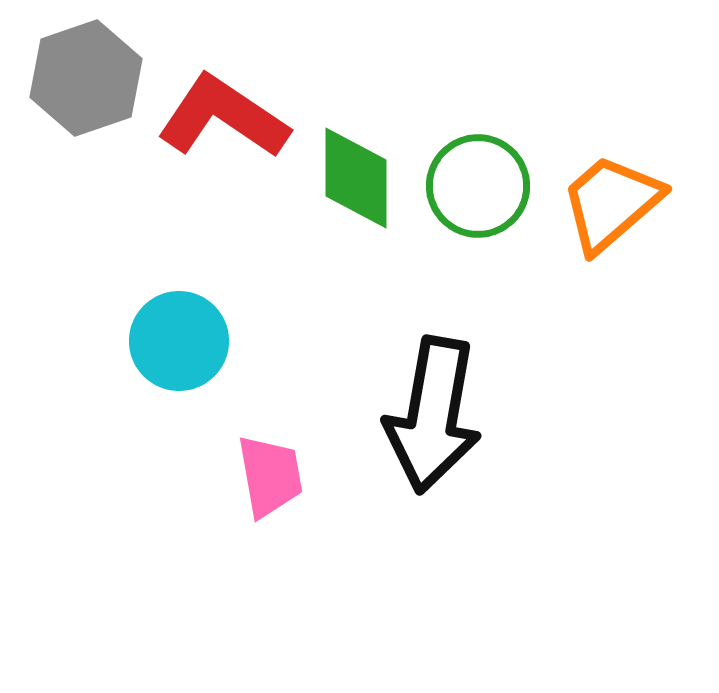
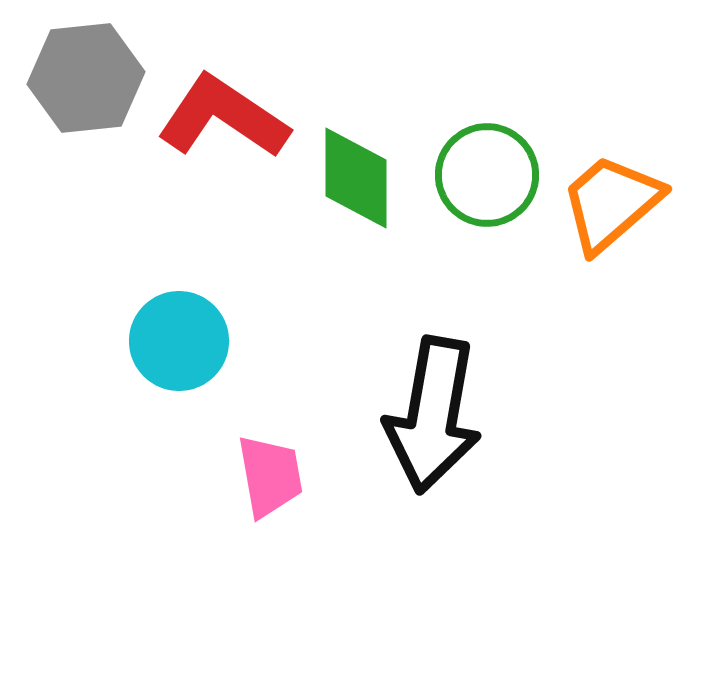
gray hexagon: rotated 13 degrees clockwise
green circle: moved 9 px right, 11 px up
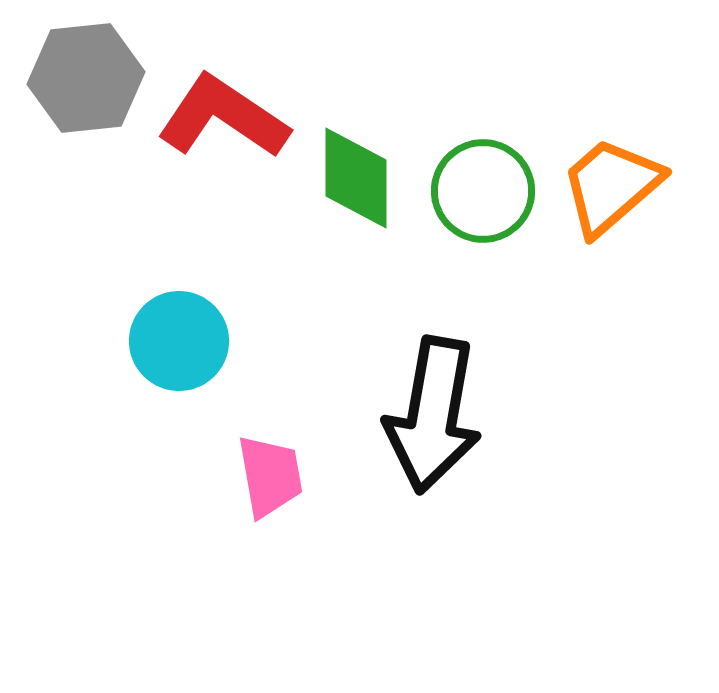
green circle: moved 4 px left, 16 px down
orange trapezoid: moved 17 px up
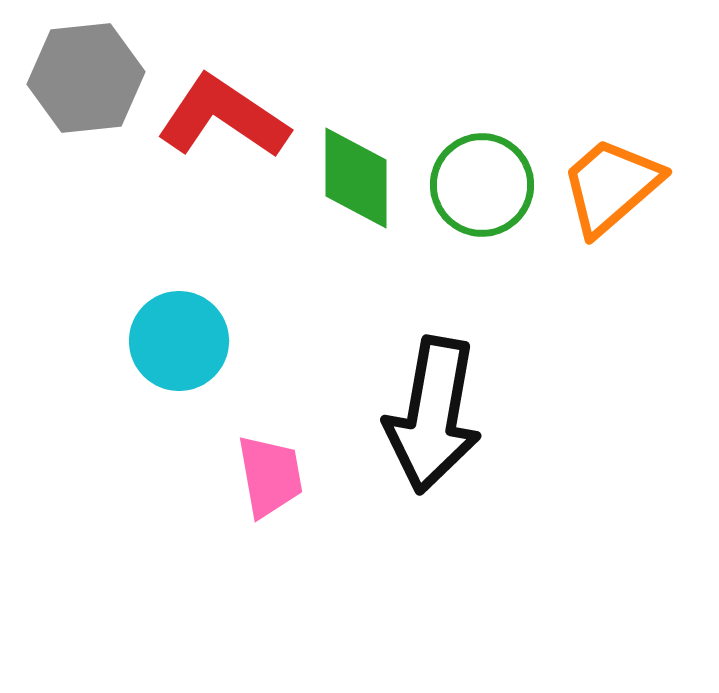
green circle: moved 1 px left, 6 px up
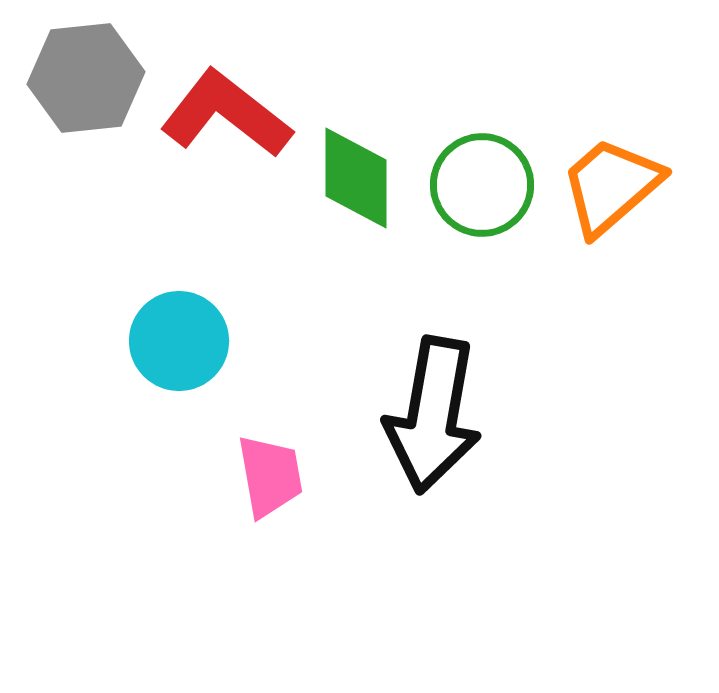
red L-shape: moved 3 px right, 3 px up; rotated 4 degrees clockwise
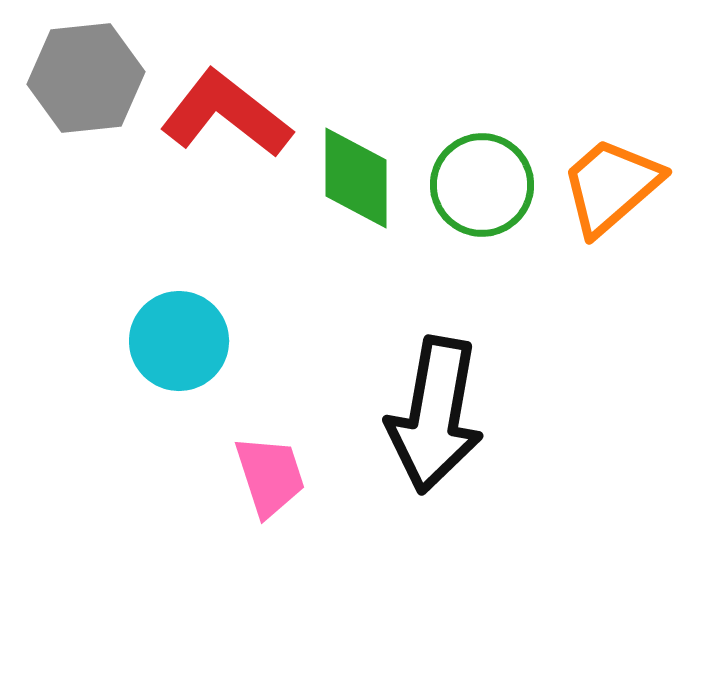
black arrow: moved 2 px right
pink trapezoid: rotated 8 degrees counterclockwise
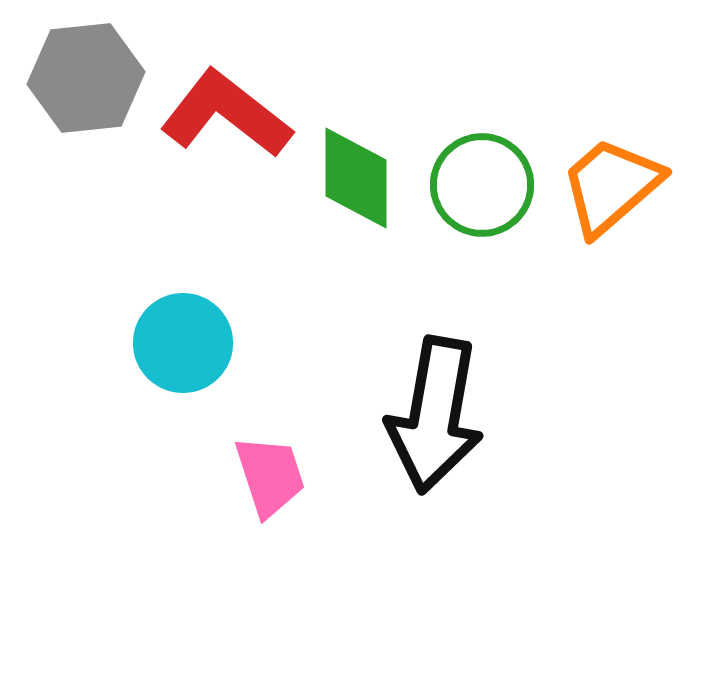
cyan circle: moved 4 px right, 2 px down
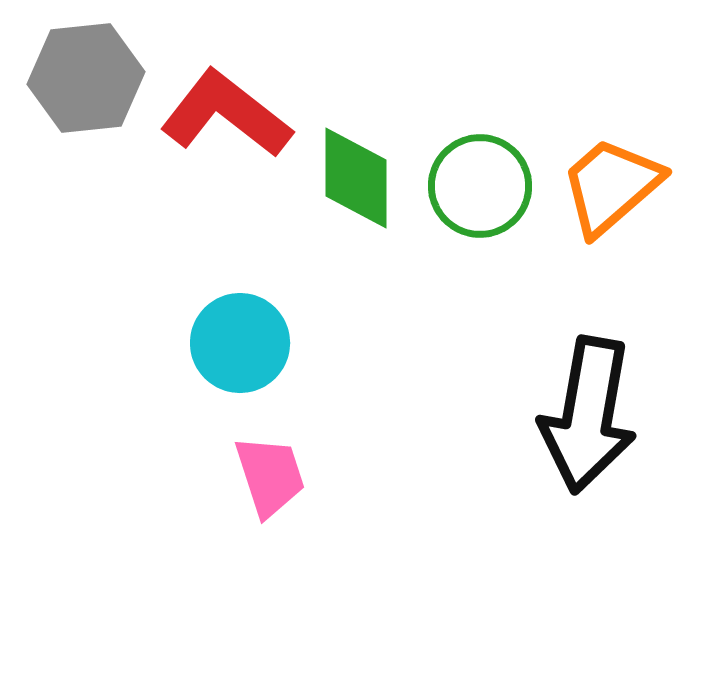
green circle: moved 2 px left, 1 px down
cyan circle: moved 57 px right
black arrow: moved 153 px right
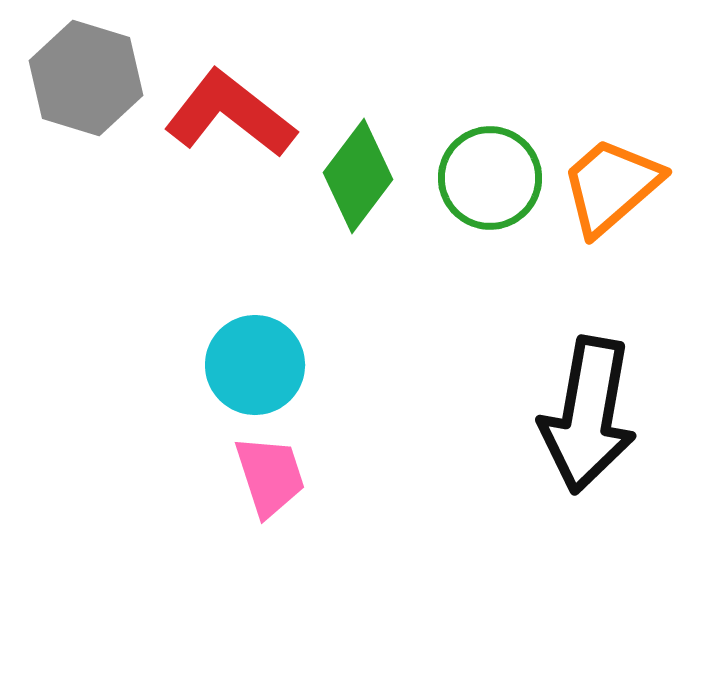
gray hexagon: rotated 23 degrees clockwise
red L-shape: moved 4 px right
green diamond: moved 2 px right, 2 px up; rotated 37 degrees clockwise
green circle: moved 10 px right, 8 px up
cyan circle: moved 15 px right, 22 px down
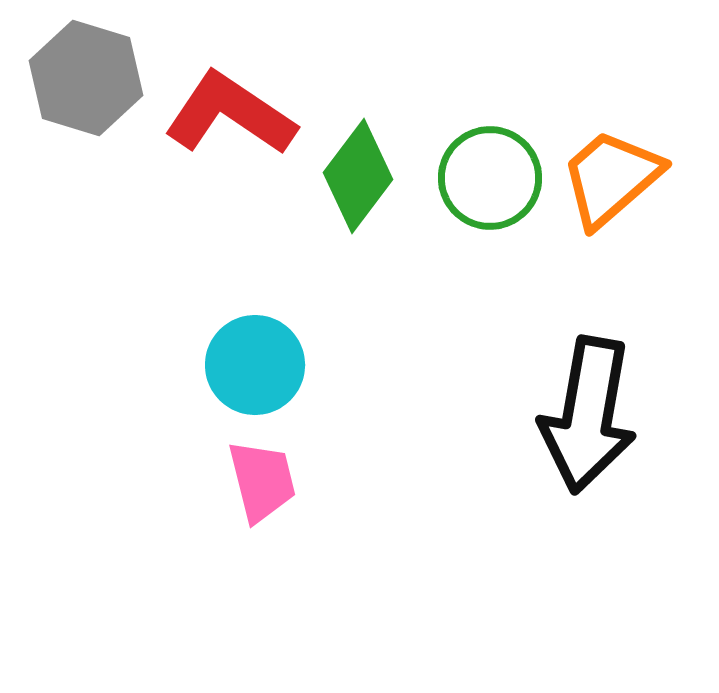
red L-shape: rotated 4 degrees counterclockwise
orange trapezoid: moved 8 px up
pink trapezoid: moved 8 px left, 5 px down; rotated 4 degrees clockwise
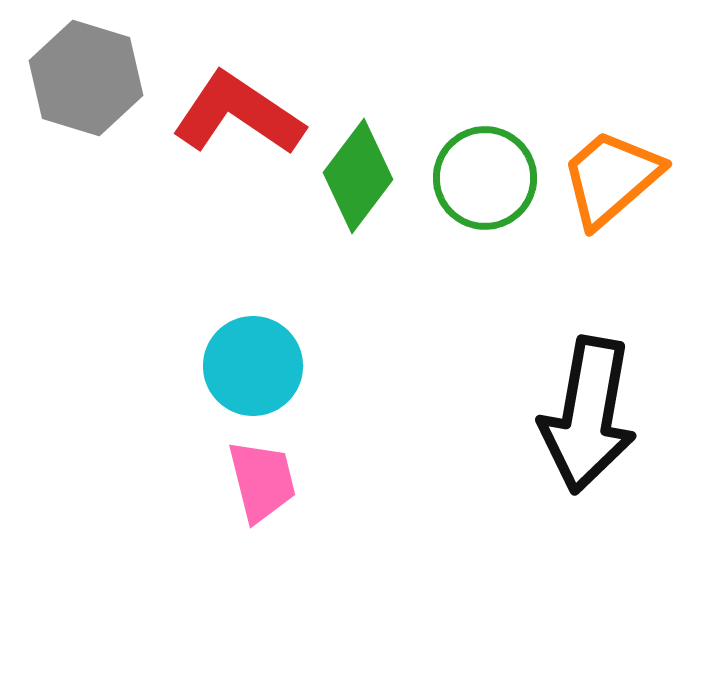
red L-shape: moved 8 px right
green circle: moved 5 px left
cyan circle: moved 2 px left, 1 px down
